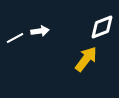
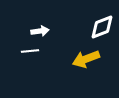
white line: moved 15 px right, 13 px down; rotated 24 degrees clockwise
yellow arrow: rotated 148 degrees counterclockwise
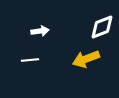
white line: moved 9 px down
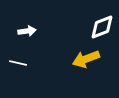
white arrow: moved 13 px left
white line: moved 12 px left, 3 px down; rotated 18 degrees clockwise
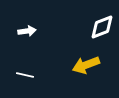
yellow arrow: moved 6 px down
white line: moved 7 px right, 12 px down
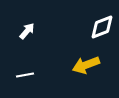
white arrow: rotated 42 degrees counterclockwise
white line: rotated 24 degrees counterclockwise
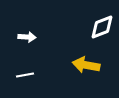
white arrow: moved 6 px down; rotated 54 degrees clockwise
yellow arrow: rotated 32 degrees clockwise
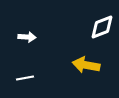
white line: moved 3 px down
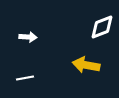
white arrow: moved 1 px right
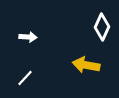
white diamond: rotated 44 degrees counterclockwise
white line: rotated 36 degrees counterclockwise
